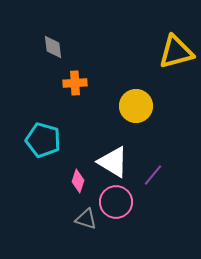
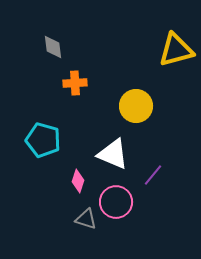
yellow triangle: moved 2 px up
white triangle: moved 8 px up; rotated 8 degrees counterclockwise
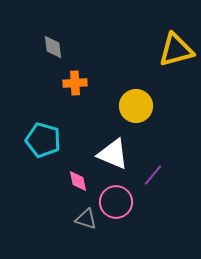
pink diamond: rotated 30 degrees counterclockwise
